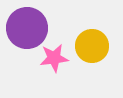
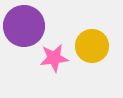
purple circle: moved 3 px left, 2 px up
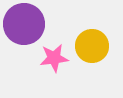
purple circle: moved 2 px up
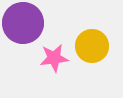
purple circle: moved 1 px left, 1 px up
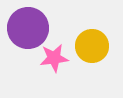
purple circle: moved 5 px right, 5 px down
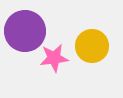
purple circle: moved 3 px left, 3 px down
